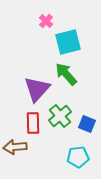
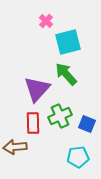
green cross: rotated 15 degrees clockwise
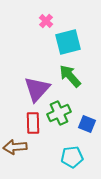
green arrow: moved 4 px right, 2 px down
green cross: moved 1 px left, 3 px up
cyan pentagon: moved 6 px left
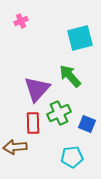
pink cross: moved 25 px left; rotated 24 degrees clockwise
cyan square: moved 12 px right, 4 px up
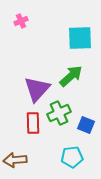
cyan square: rotated 12 degrees clockwise
green arrow: moved 1 px right; rotated 90 degrees clockwise
blue square: moved 1 px left, 1 px down
brown arrow: moved 13 px down
